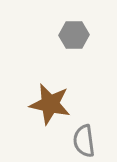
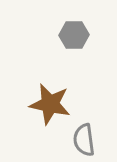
gray semicircle: moved 1 px up
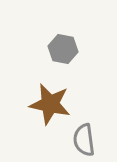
gray hexagon: moved 11 px left, 14 px down; rotated 12 degrees clockwise
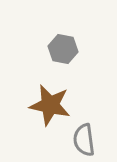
brown star: moved 1 px down
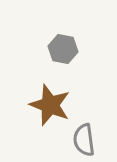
brown star: rotated 9 degrees clockwise
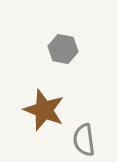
brown star: moved 6 px left, 5 px down
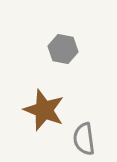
gray semicircle: moved 1 px up
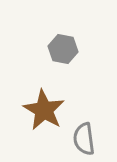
brown star: rotated 9 degrees clockwise
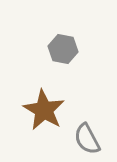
gray semicircle: moved 3 px right; rotated 20 degrees counterclockwise
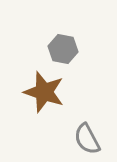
brown star: moved 18 px up; rotated 12 degrees counterclockwise
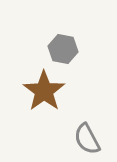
brown star: moved 1 px up; rotated 18 degrees clockwise
